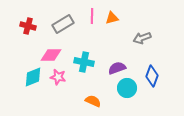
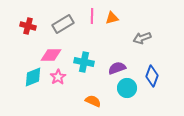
pink star: rotated 28 degrees clockwise
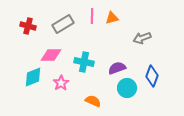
pink star: moved 3 px right, 6 px down
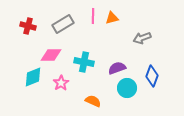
pink line: moved 1 px right
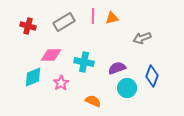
gray rectangle: moved 1 px right, 2 px up
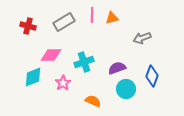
pink line: moved 1 px left, 1 px up
cyan cross: rotated 30 degrees counterclockwise
pink star: moved 2 px right
cyan circle: moved 1 px left, 1 px down
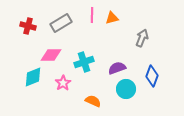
gray rectangle: moved 3 px left, 1 px down
gray arrow: rotated 132 degrees clockwise
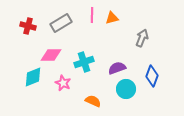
pink star: rotated 14 degrees counterclockwise
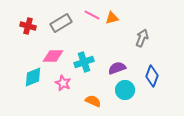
pink line: rotated 63 degrees counterclockwise
pink diamond: moved 2 px right, 1 px down
cyan circle: moved 1 px left, 1 px down
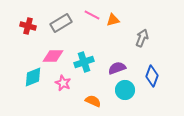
orange triangle: moved 1 px right, 2 px down
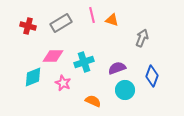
pink line: rotated 49 degrees clockwise
orange triangle: moved 1 px left; rotated 32 degrees clockwise
